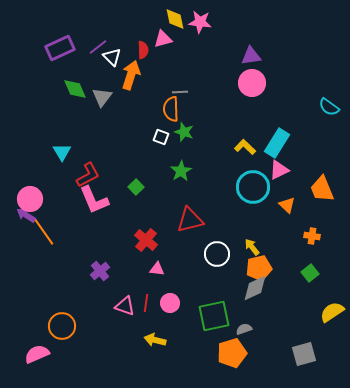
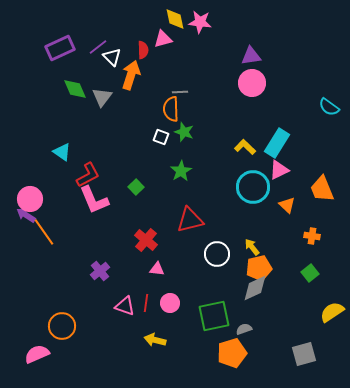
cyan triangle at (62, 152): rotated 24 degrees counterclockwise
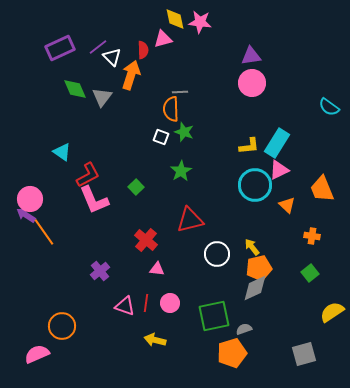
yellow L-shape at (245, 147): moved 4 px right, 1 px up; rotated 130 degrees clockwise
cyan circle at (253, 187): moved 2 px right, 2 px up
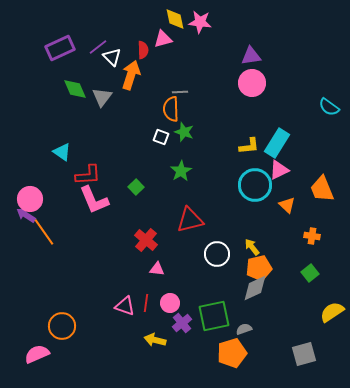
red L-shape at (88, 175): rotated 24 degrees clockwise
purple cross at (100, 271): moved 82 px right, 52 px down
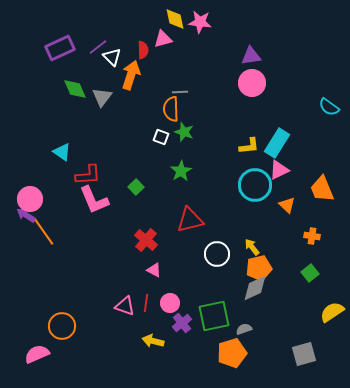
pink triangle at (157, 269): moved 3 px left, 1 px down; rotated 21 degrees clockwise
yellow arrow at (155, 340): moved 2 px left, 1 px down
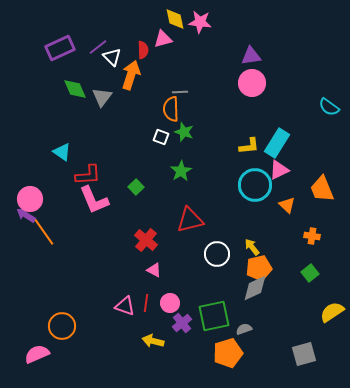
orange pentagon at (232, 353): moved 4 px left
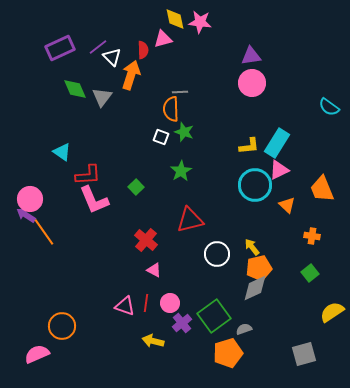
green square at (214, 316): rotated 24 degrees counterclockwise
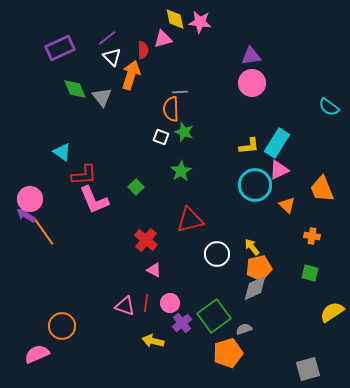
purple line at (98, 47): moved 9 px right, 9 px up
gray triangle at (102, 97): rotated 15 degrees counterclockwise
red L-shape at (88, 175): moved 4 px left
green square at (310, 273): rotated 36 degrees counterclockwise
gray square at (304, 354): moved 4 px right, 15 px down
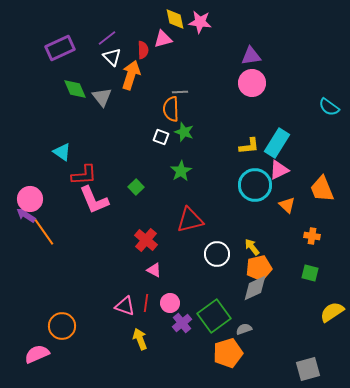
yellow arrow at (153, 341): moved 13 px left, 2 px up; rotated 55 degrees clockwise
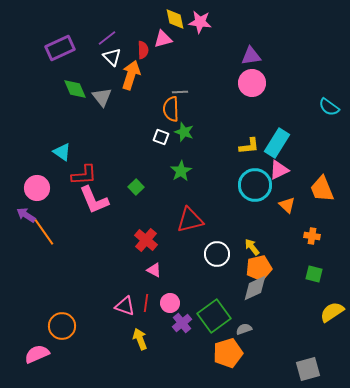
pink circle at (30, 199): moved 7 px right, 11 px up
green square at (310, 273): moved 4 px right, 1 px down
